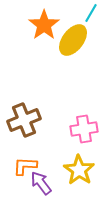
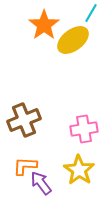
yellow ellipse: rotated 16 degrees clockwise
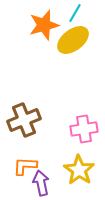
cyan line: moved 16 px left
orange star: rotated 20 degrees clockwise
purple arrow: rotated 25 degrees clockwise
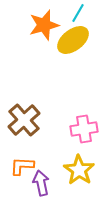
cyan line: moved 3 px right
brown cross: rotated 20 degrees counterclockwise
orange L-shape: moved 3 px left
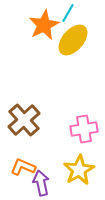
cyan line: moved 10 px left
orange star: rotated 12 degrees counterclockwise
yellow ellipse: rotated 12 degrees counterclockwise
orange L-shape: moved 1 px right, 1 px down; rotated 20 degrees clockwise
yellow star: rotated 8 degrees clockwise
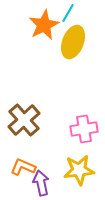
yellow ellipse: moved 2 px down; rotated 20 degrees counterclockwise
yellow star: rotated 24 degrees clockwise
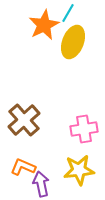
purple arrow: moved 1 px down
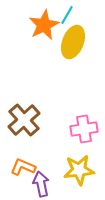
cyan line: moved 1 px left, 2 px down
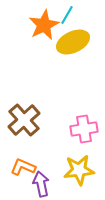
yellow ellipse: rotated 44 degrees clockwise
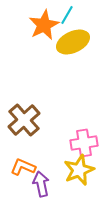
pink cross: moved 14 px down
yellow star: rotated 16 degrees counterclockwise
